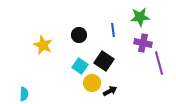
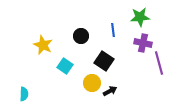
black circle: moved 2 px right, 1 px down
cyan square: moved 15 px left
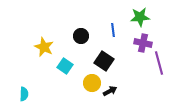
yellow star: moved 1 px right, 2 px down
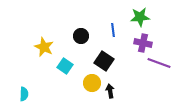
purple line: rotated 55 degrees counterclockwise
black arrow: rotated 72 degrees counterclockwise
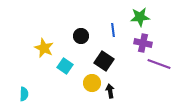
yellow star: moved 1 px down
purple line: moved 1 px down
